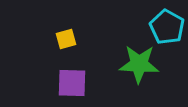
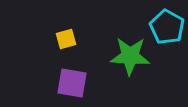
green star: moved 9 px left, 8 px up
purple square: rotated 8 degrees clockwise
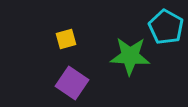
cyan pentagon: moved 1 px left
purple square: rotated 24 degrees clockwise
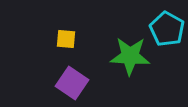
cyan pentagon: moved 1 px right, 2 px down
yellow square: rotated 20 degrees clockwise
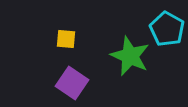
green star: rotated 21 degrees clockwise
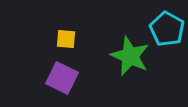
purple square: moved 10 px left, 5 px up; rotated 8 degrees counterclockwise
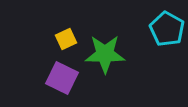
yellow square: rotated 30 degrees counterclockwise
green star: moved 25 px left, 2 px up; rotated 24 degrees counterclockwise
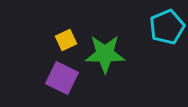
cyan pentagon: moved 2 px up; rotated 20 degrees clockwise
yellow square: moved 1 px down
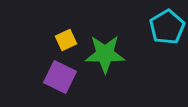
cyan pentagon: rotated 8 degrees counterclockwise
purple square: moved 2 px left, 1 px up
